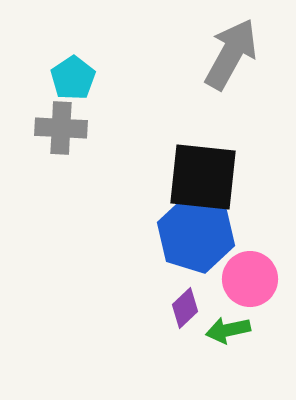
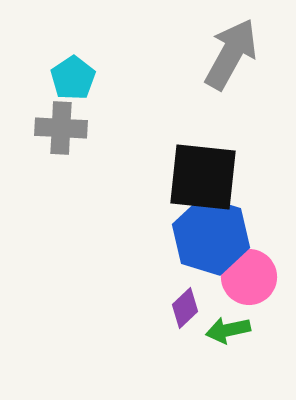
blue hexagon: moved 15 px right, 2 px down
pink circle: moved 1 px left, 2 px up
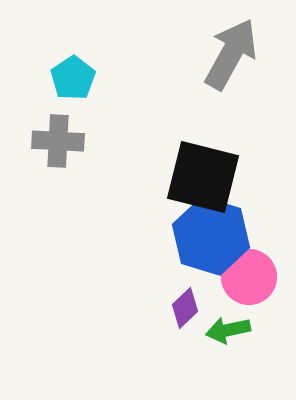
gray cross: moved 3 px left, 13 px down
black square: rotated 8 degrees clockwise
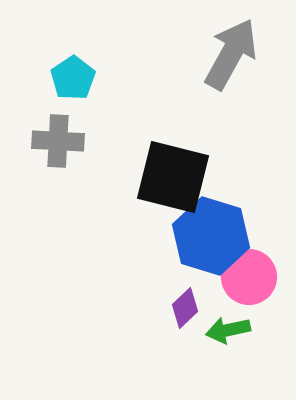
black square: moved 30 px left
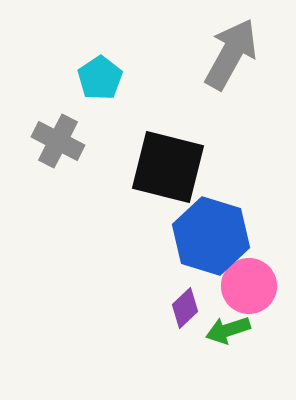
cyan pentagon: moved 27 px right
gray cross: rotated 24 degrees clockwise
black square: moved 5 px left, 10 px up
pink circle: moved 9 px down
green arrow: rotated 6 degrees counterclockwise
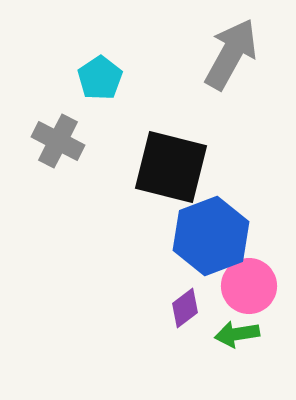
black square: moved 3 px right
blue hexagon: rotated 22 degrees clockwise
purple diamond: rotated 6 degrees clockwise
green arrow: moved 9 px right, 4 px down; rotated 9 degrees clockwise
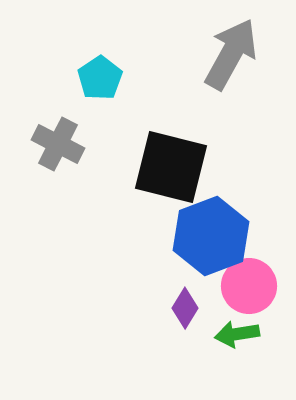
gray cross: moved 3 px down
purple diamond: rotated 21 degrees counterclockwise
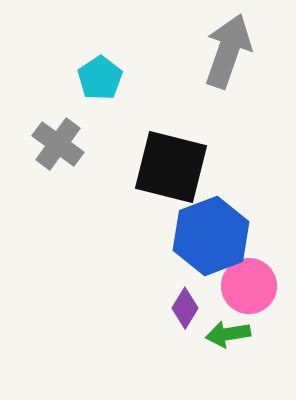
gray arrow: moved 3 px left, 3 px up; rotated 10 degrees counterclockwise
gray cross: rotated 9 degrees clockwise
green arrow: moved 9 px left
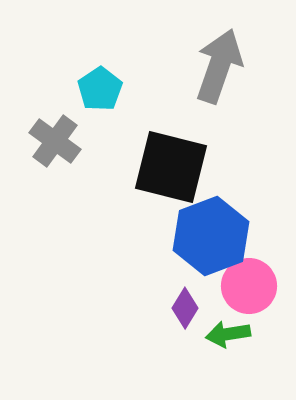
gray arrow: moved 9 px left, 15 px down
cyan pentagon: moved 11 px down
gray cross: moved 3 px left, 3 px up
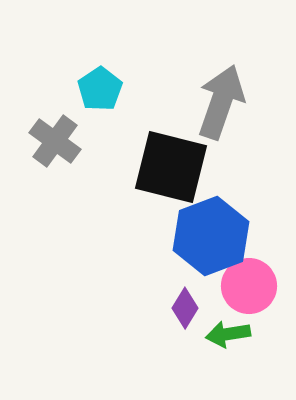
gray arrow: moved 2 px right, 36 px down
